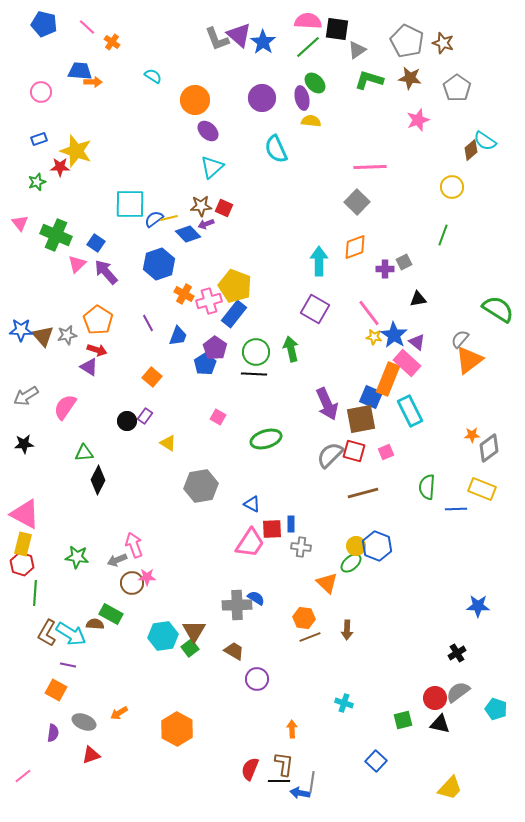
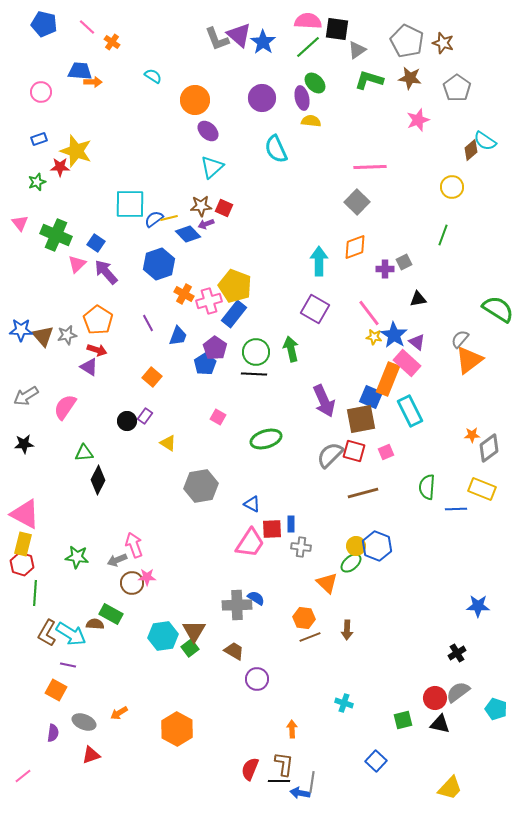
purple arrow at (327, 404): moved 3 px left, 3 px up
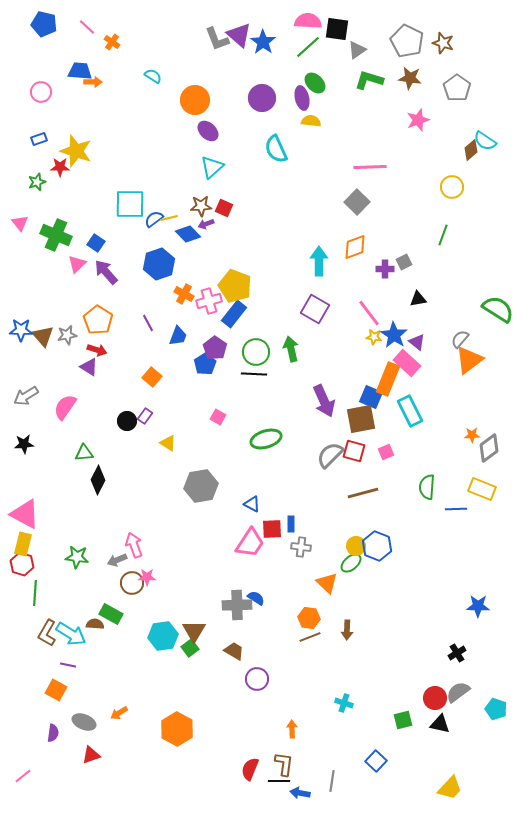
orange hexagon at (304, 618): moved 5 px right
gray line at (312, 782): moved 20 px right, 1 px up
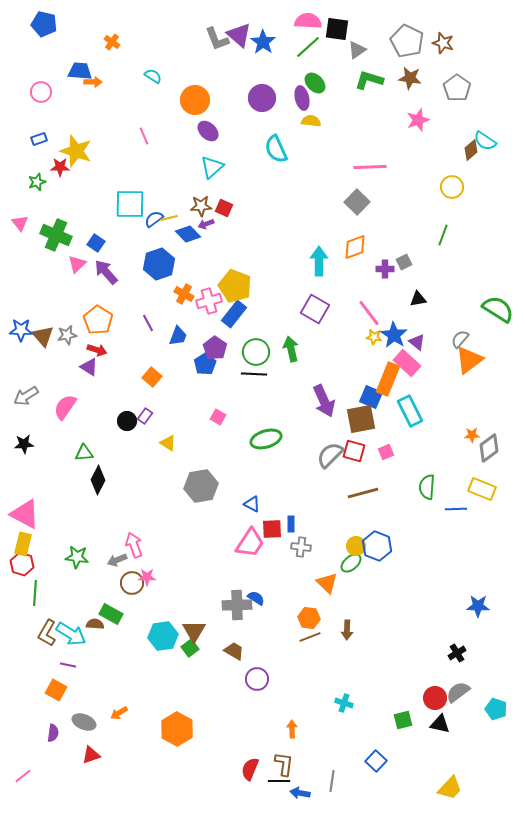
pink line at (87, 27): moved 57 px right, 109 px down; rotated 24 degrees clockwise
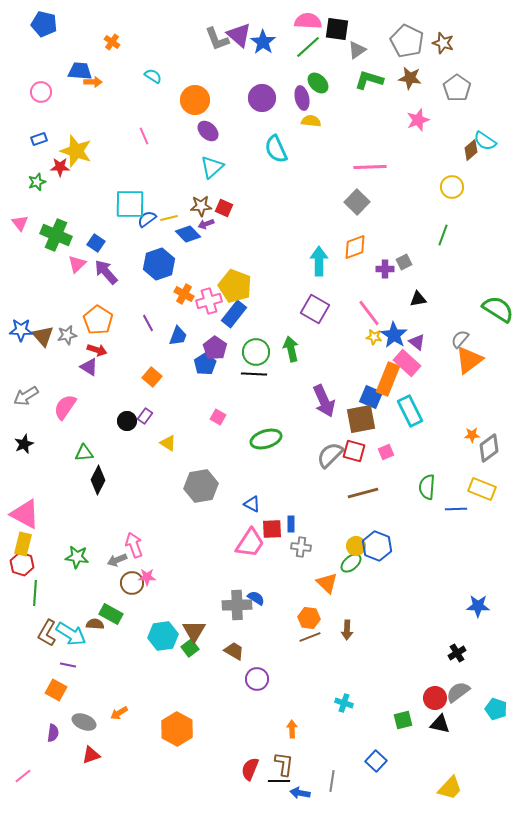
green ellipse at (315, 83): moved 3 px right
blue semicircle at (154, 219): moved 7 px left
black star at (24, 444): rotated 18 degrees counterclockwise
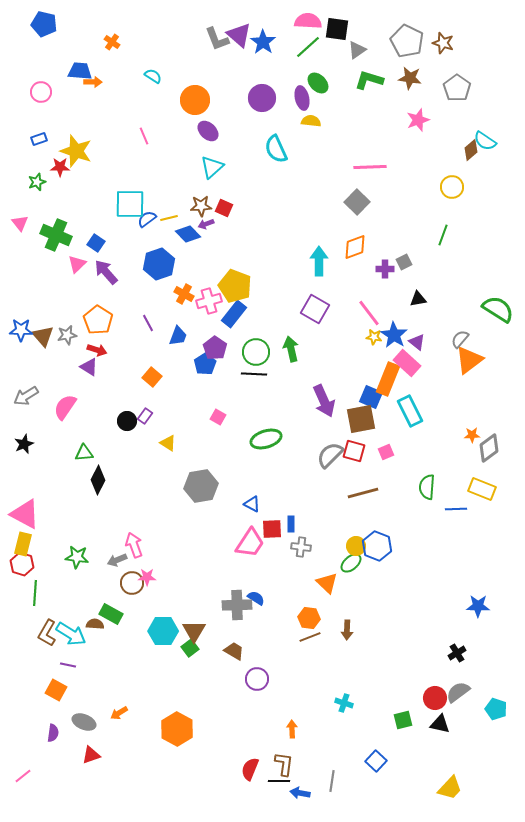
cyan hexagon at (163, 636): moved 5 px up; rotated 8 degrees clockwise
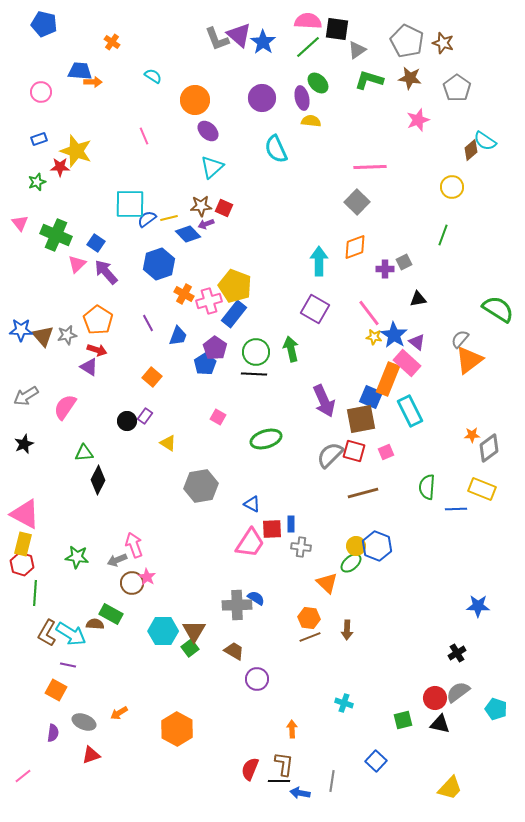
pink star at (147, 577): rotated 30 degrees clockwise
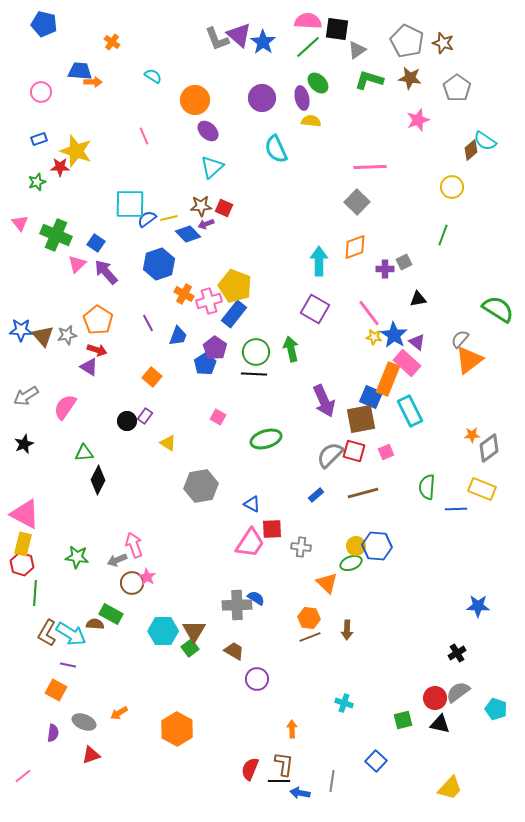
blue rectangle at (291, 524): moved 25 px right, 29 px up; rotated 49 degrees clockwise
blue hexagon at (377, 546): rotated 16 degrees counterclockwise
green ellipse at (351, 563): rotated 20 degrees clockwise
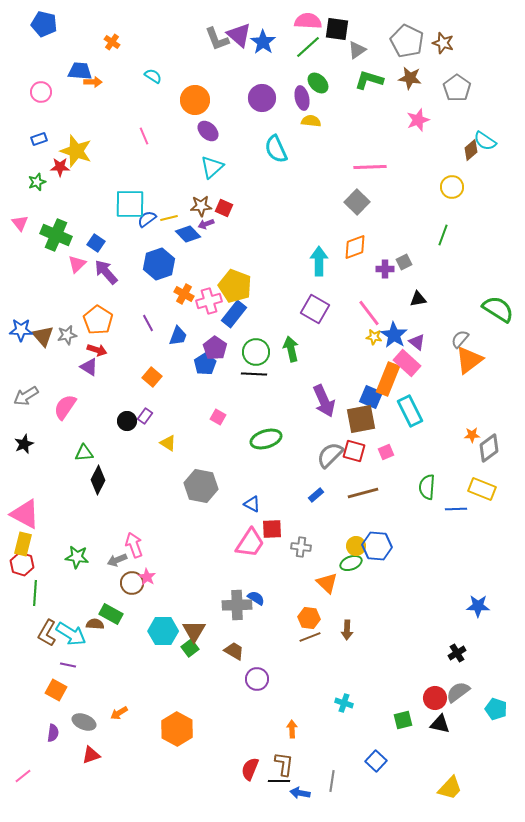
gray hexagon at (201, 486): rotated 20 degrees clockwise
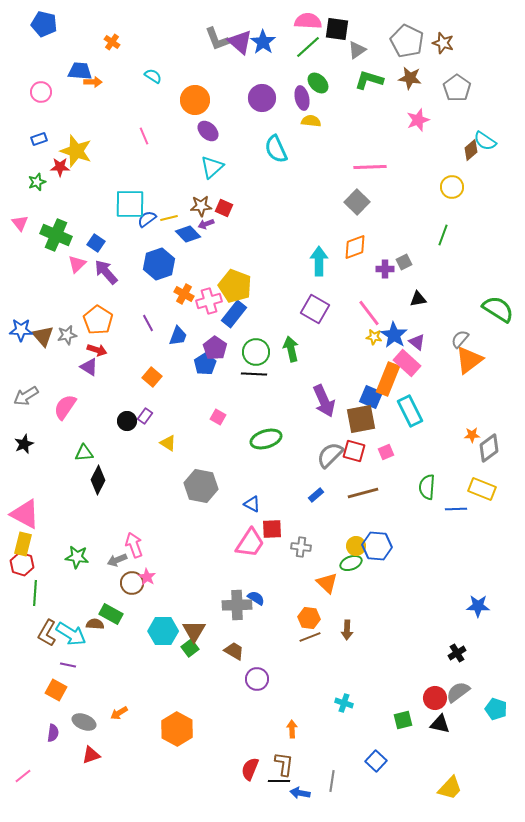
purple triangle at (239, 35): moved 1 px right, 7 px down
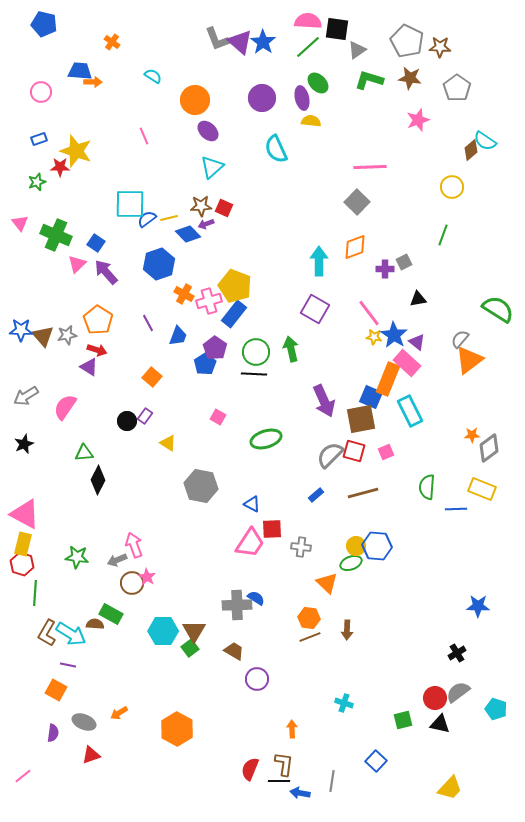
brown star at (443, 43): moved 3 px left, 4 px down; rotated 15 degrees counterclockwise
